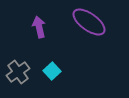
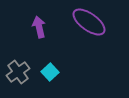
cyan square: moved 2 px left, 1 px down
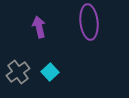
purple ellipse: rotated 48 degrees clockwise
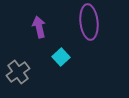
cyan square: moved 11 px right, 15 px up
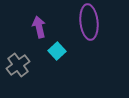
cyan square: moved 4 px left, 6 px up
gray cross: moved 7 px up
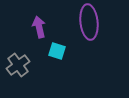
cyan square: rotated 30 degrees counterclockwise
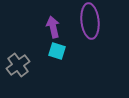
purple ellipse: moved 1 px right, 1 px up
purple arrow: moved 14 px right
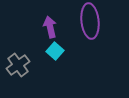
purple arrow: moved 3 px left
cyan square: moved 2 px left; rotated 24 degrees clockwise
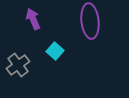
purple arrow: moved 17 px left, 8 px up; rotated 10 degrees counterclockwise
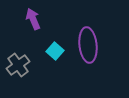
purple ellipse: moved 2 px left, 24 px down
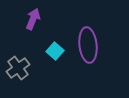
purple arrow: rotated 45 degrees clockwise
gray cross: moved 3 px down
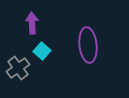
purple arrow: moved 1 px left, 4 px down; rotated 25 degrees counterclockwise
cyan square: moved 13 px left
